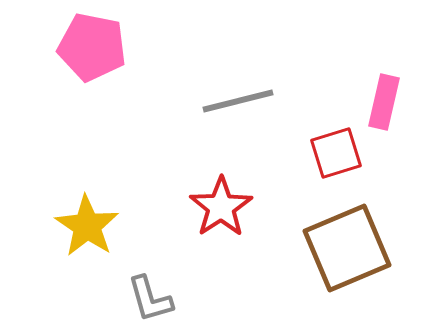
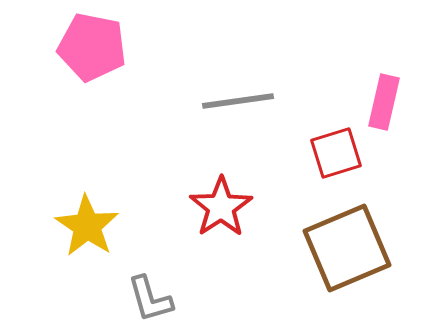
gray line: rotated 6 degrees clockwise
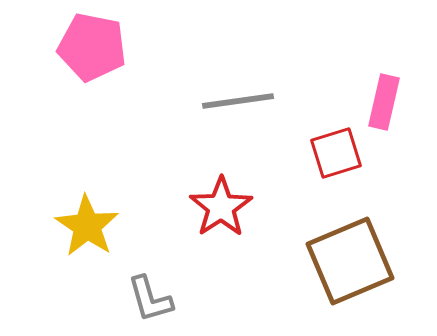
brown square: moved 3 px right, 13 px down
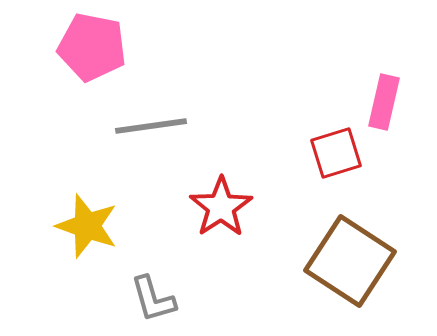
gray line: moved 87 px left, 25 px down
yellow star: rotated 14 degrees counterclockwise
brown square: rotated 34 degrees counterclockwise
gray L-shape: moved 3 px right
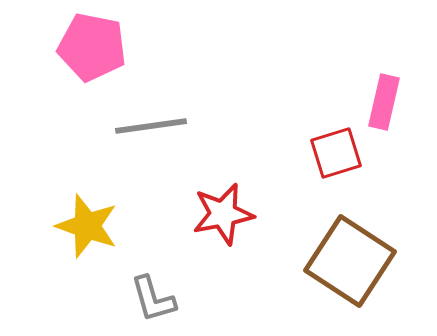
red star: moved 2 px right, 7 px down; rotated 22 degrees clockwise
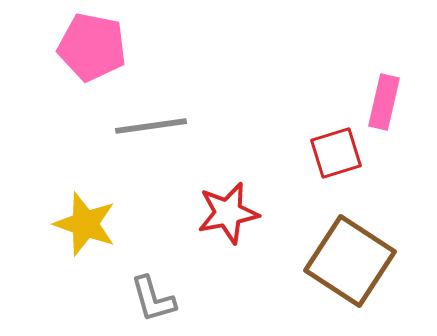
red star: moved 5 px right, 1 px up
yellow star: moved 2 px left, 2 px up
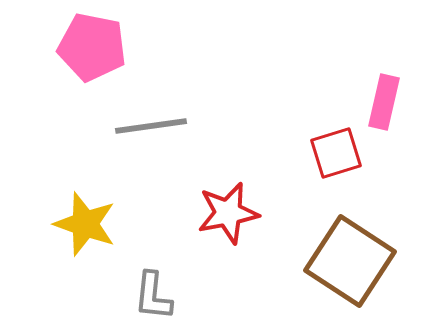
gray L-shape: moved 3 px up; rotated 22 degrees clockwise
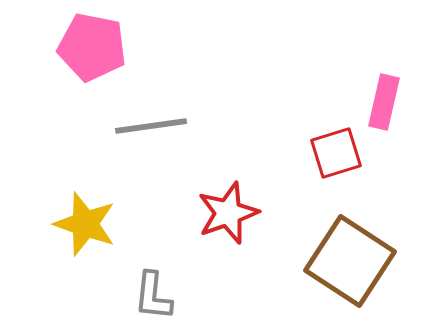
red star: rotated 8 degrees counterclockwise
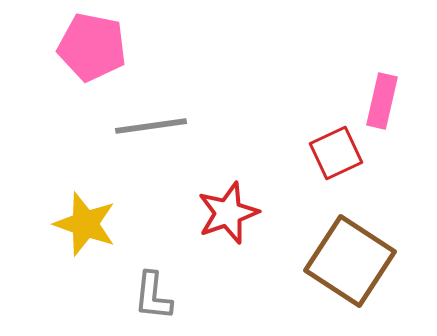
pink rectangle: moved 2 px left, 1 px up
red square: rotated 8 degrees counterclockwise
